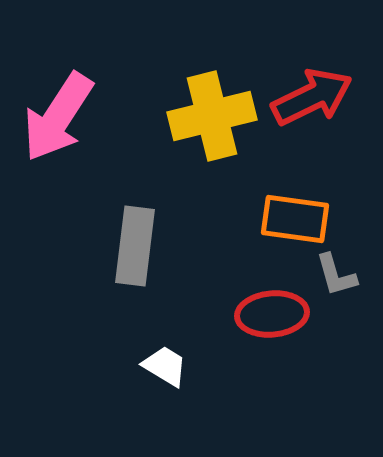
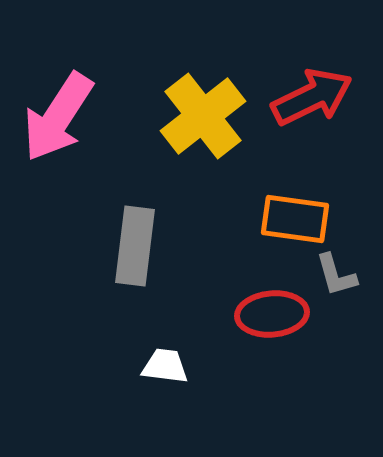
yellow cross: moved 9 px left; rotated 24 degrees counterclockwise
white trapezoid: rotated 24 degrees counterclockwise
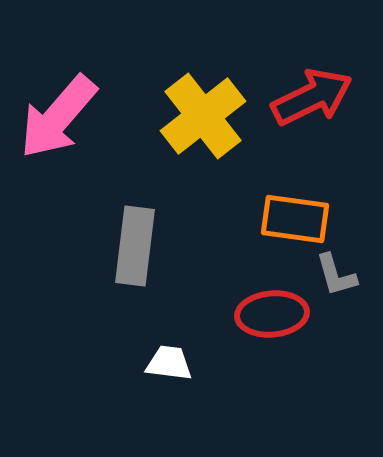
pink arrow: rotated 8 degrees clockwise
white trapezoid: moved 4 px right, 3 px up
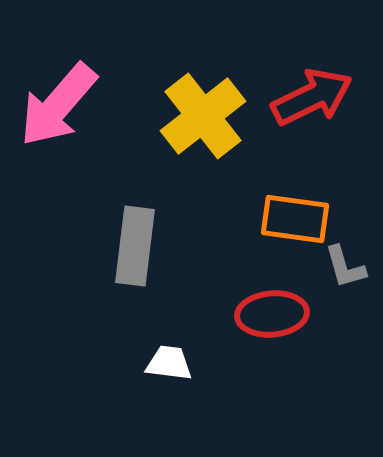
pink arrow: moved 12 px up
gray L-shape: moved 9 px right, 8 px up
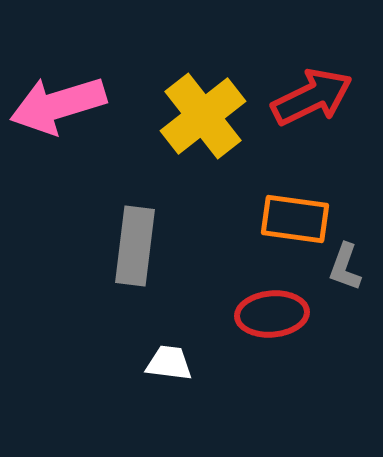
pink arrow: rotated 32 degrees clockwise
gray L-shape: rotated 36 degrees clockwise
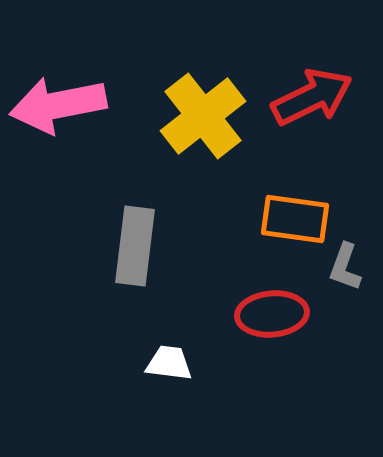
pink arrow: rotated 6 degrees clockwise
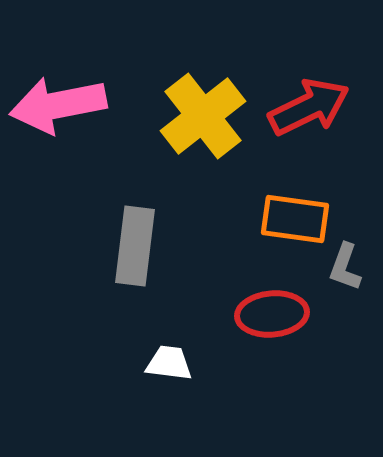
red arrow: moved 3 px left, 10 px down
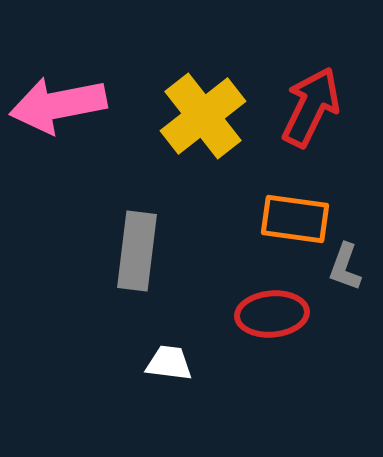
red arrow: moved 2 px right; rotated 38 degrees counterclockwise
gray rectangle: moved 2 px right, 5 px down
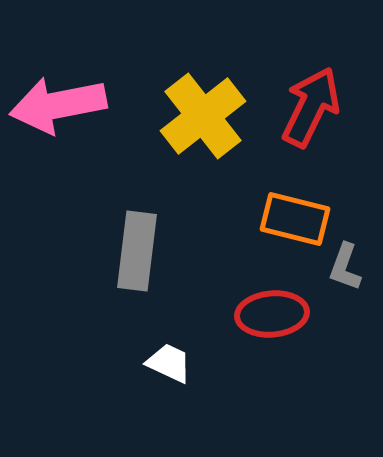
orange rectangle: rotated 6 degrees clockwise
white trapezoid: rotated 18 degrees clockwise
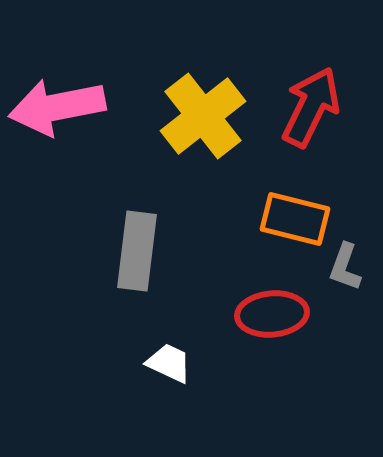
pink arrow: moved 1 px left, 2 px down
